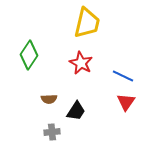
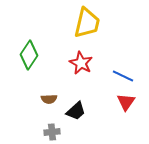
black trapezoid: rotated 15 degrees clockwise
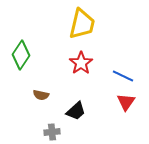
yellow trapezoid: moved 5 px left, 1 px down
green diamond: moved 8 px left
red star: rotated 10 degrees clockwise
brown semicircle: moved 8 px left, 4 px up; rotated 14 degrees clockwise
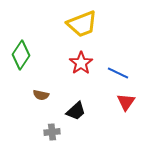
yellow trapezoid: rotated 56 degrees clockwise
blue line: moved 5 px left, 3 px up
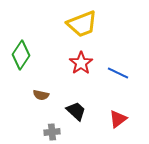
red triangle: moved 8 px left, 17 px down; rotated 18 degrees clockwise
black trapezoid: rotated 95 degrees counterclockwise
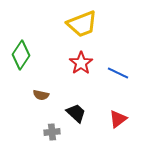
black trapezoid: moved 2 px down
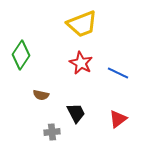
red star: rotated 10 degrees counterclockwise
black trapezoid: rotated 20 degrees clockwise
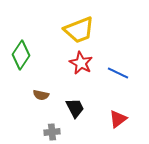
yellow trapezoid: moved 3 px left, 6 px down
black trapezoid: moved 1 px left, 5 px up
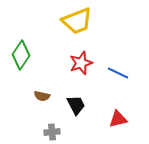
yellow trapezoid: moved 2 px left, 9 px up
red star: rotated 25 degrees clockwise
brown semicircle: moved 1 px right, 1 px down
black trapezoid: moved 1 px right, 3 px up
red triangle: rotated 24 degrees clockwise
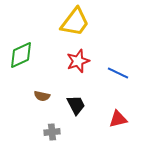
yellow trapezoid: moved 2 px left, 1 px down; rotated 32 degrees counterclockwise
green diamond: rotated 32 degrees clockwise
red star: moved 3 px left, 2 px up
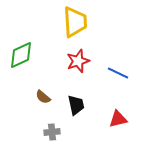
yellow trapezoid: rotated 40 degrees counterclockwise
brown semicircle: moved 1 px right, 1 px down; rotated 28 degrees clockwise
black trapezoid: rotated 15 degrees clockwise
